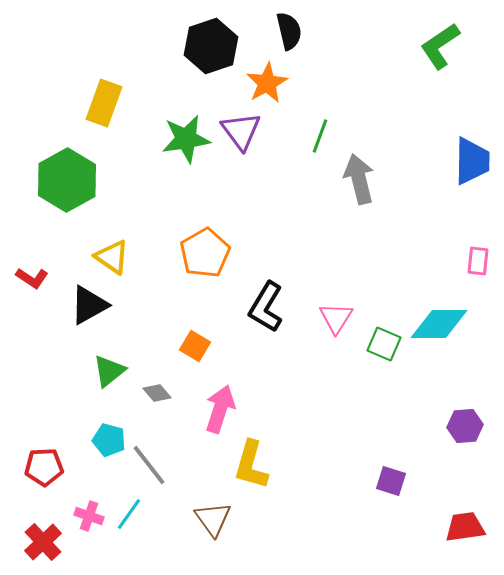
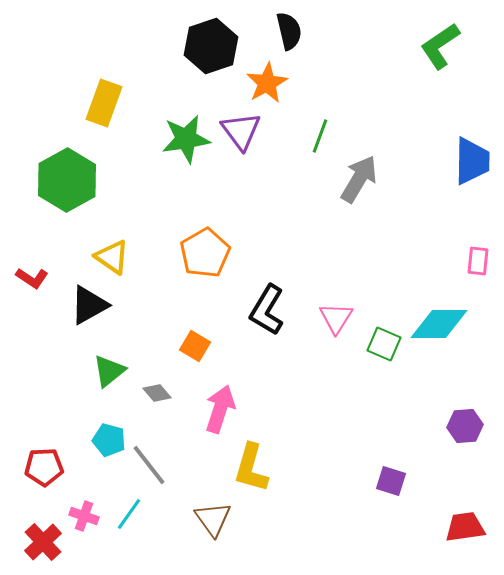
gray arrow: rotated 45 degrees clockwise
black L-shape: moved 1 px right, 3 px down
yellow L-shape: moved 3 px down
pink cross: moved 5 px left
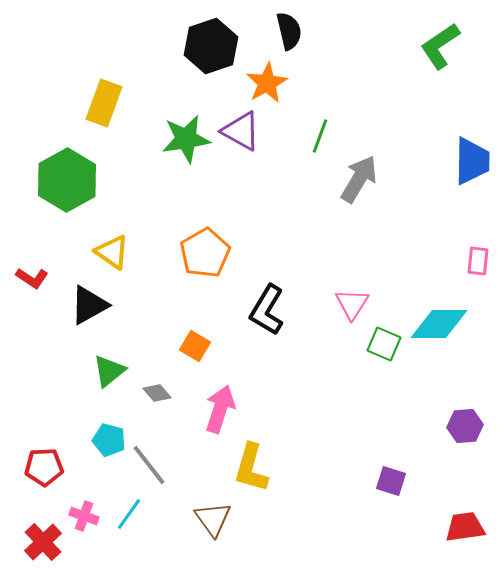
purple triangle: rotated 24 degrees counterclockwise
yellow triangle: moved 5 px up
pink triangle: moved 16 px right, 14 px up
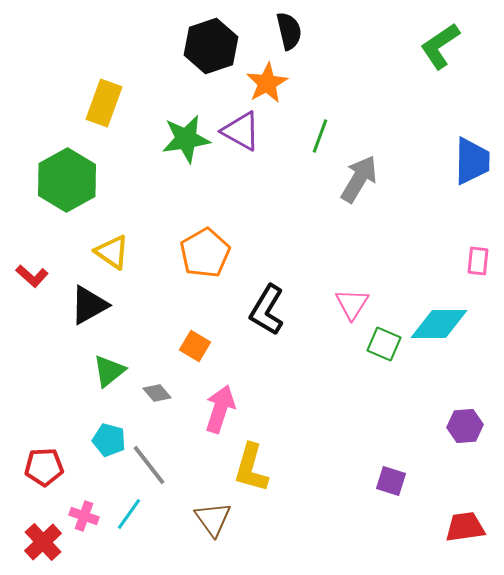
red L-shape: moved 2 px up; rotated 8 degrees clockwise
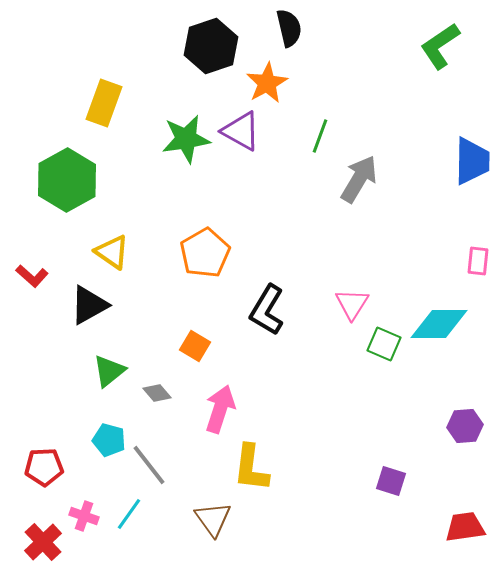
black semicircle: moved 3 px up
yellow L-shape: rotated 9 degrees counterclockwise
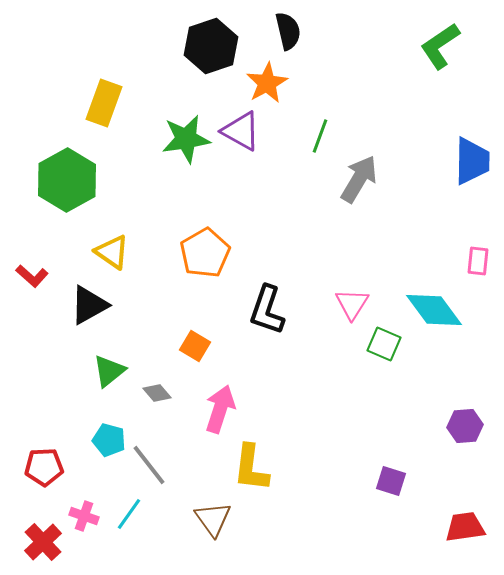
black semicircle: moved 1 px left, 3 px down
black L-shape: rotated 12 degrees counterclockwise
cyan diamond: moved 5 px left, 14 px up; rotated 54 degrees clockwise
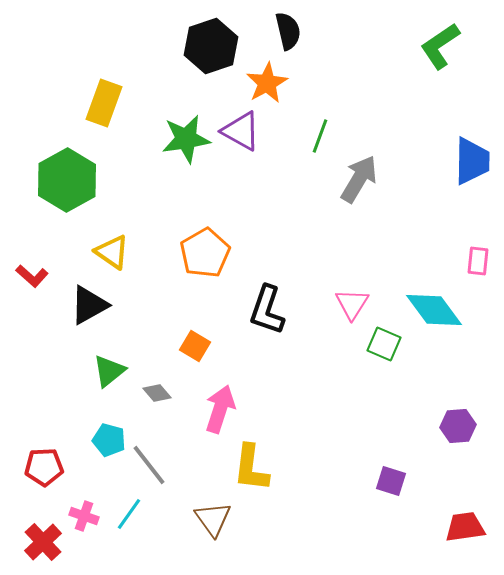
purple hexagon: moved 7 px left
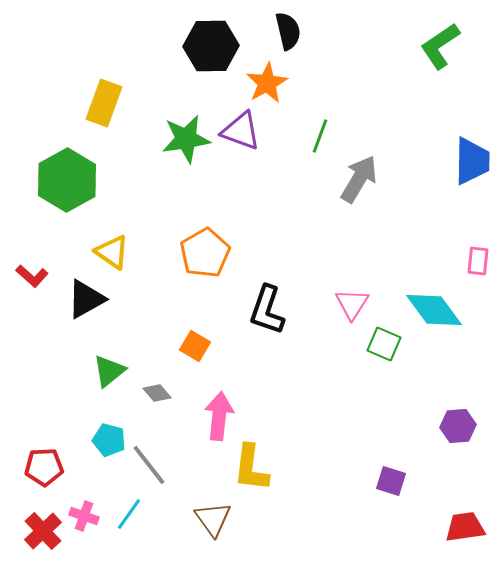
black hexagon: rotated 18 degrees clockwise
purple triangle: rotated 9 degrees counterclockwise
black triangle: moved 3 px left, 6 px up
pink arrow: moved 1 px left, 7 px down; rotated 12 degrees counterclockwise
red cross: moved 11 px up
